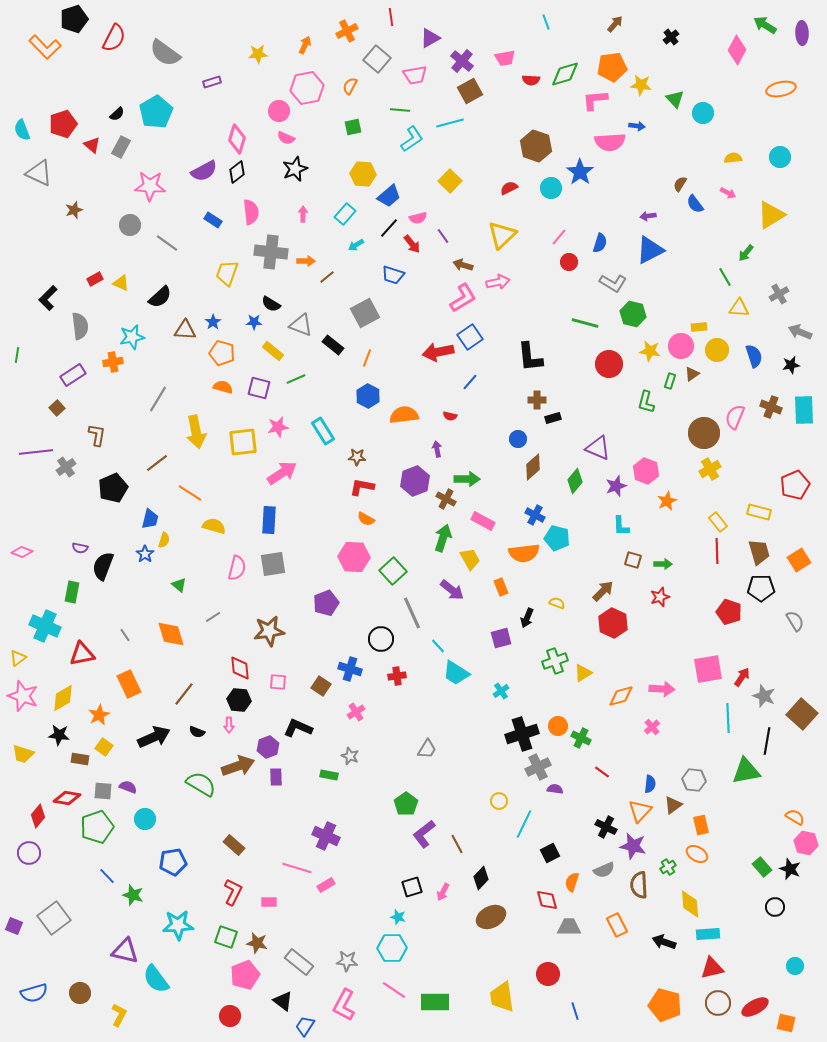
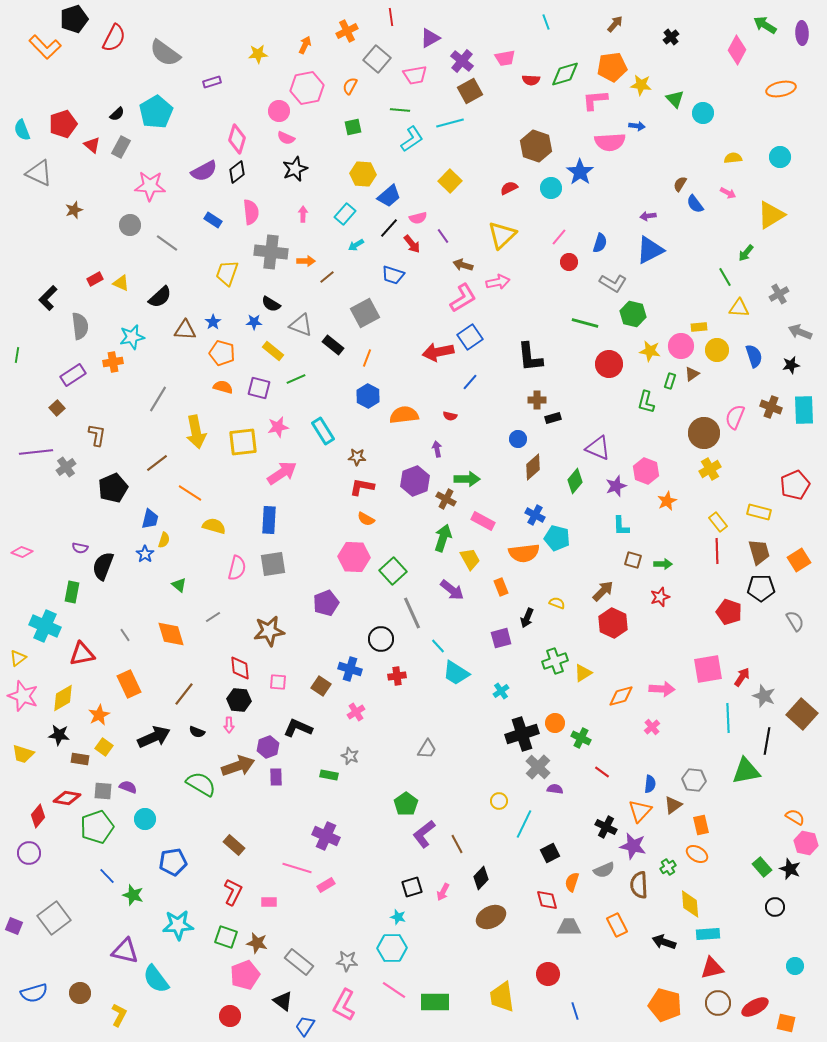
orange circle at (558, 726): moved 3 px left, 3 px up
gray cross at (538, 767): rotated 20 degrees counterclockwise
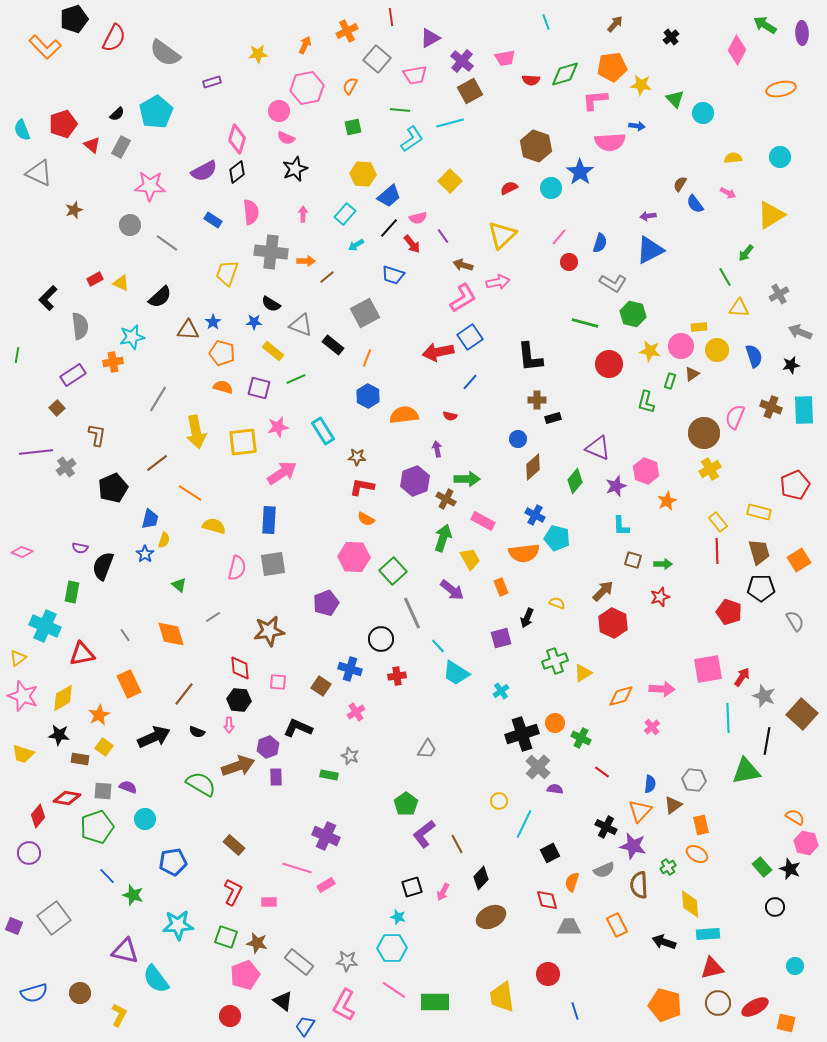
brown triangle at (185, 330): moved 3 px right
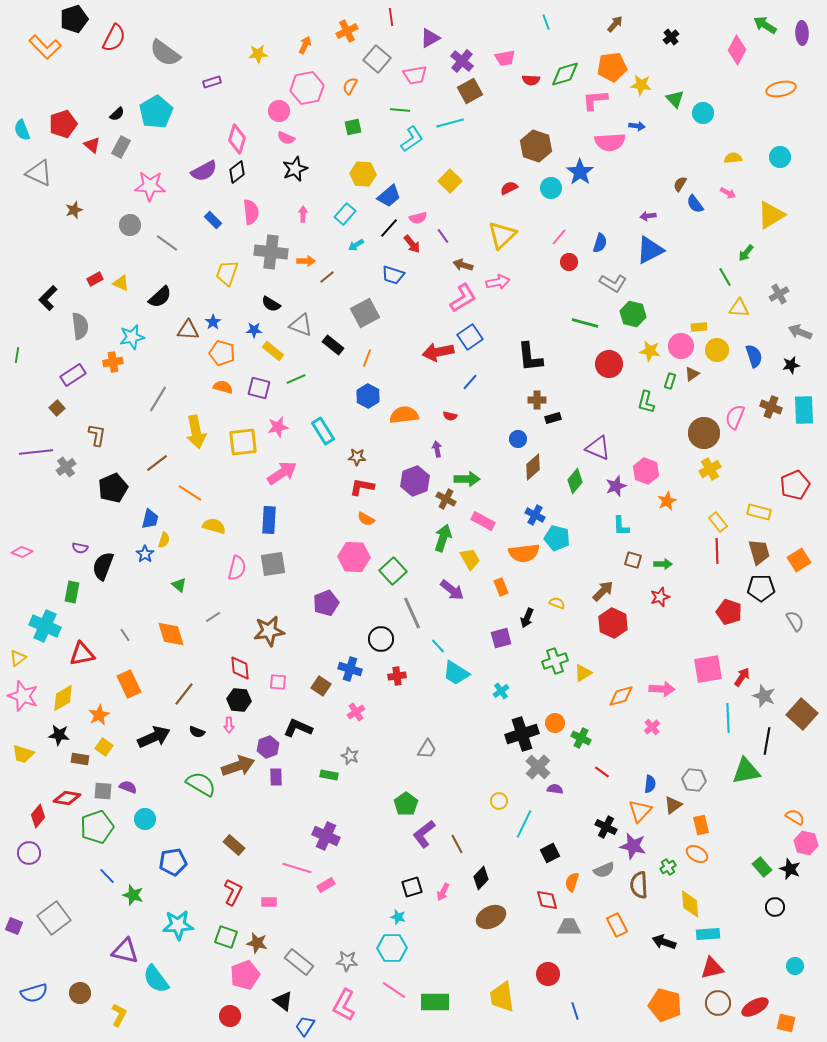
blue rectangle at (213, 220): rotated 12 degrees clockwise
blue star at (254, 322): moved 8 px down
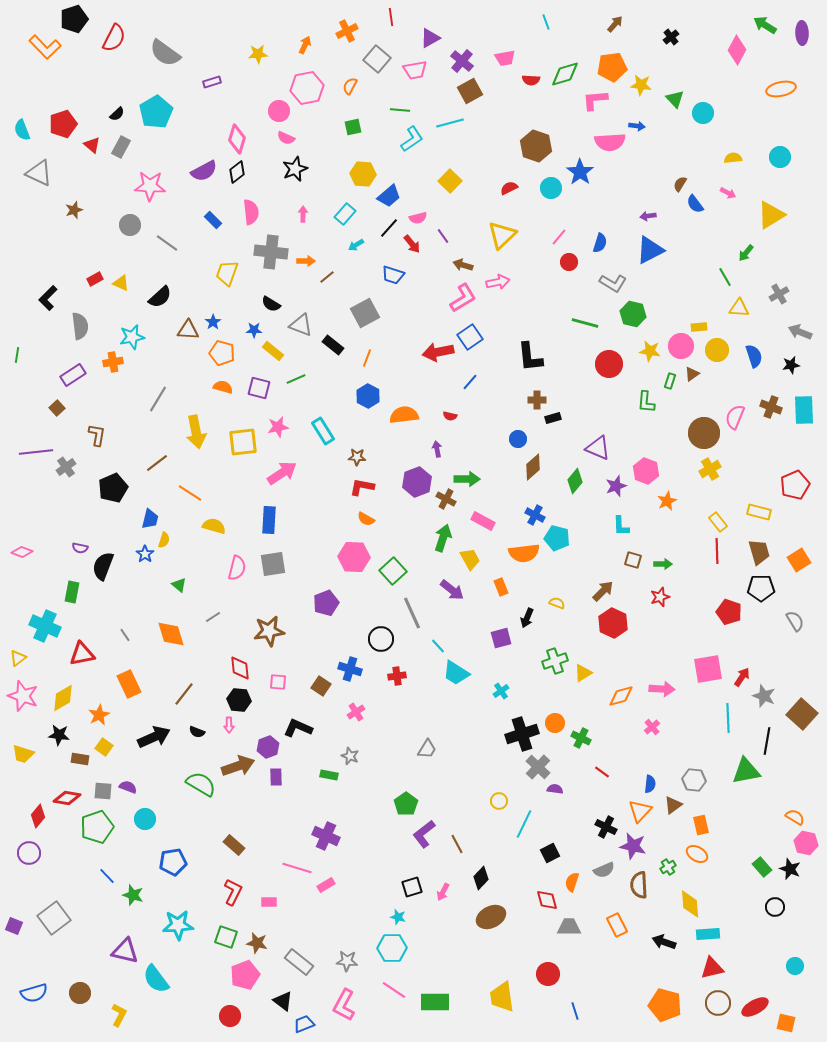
pink trapezoid at (415, 75): moved 5 px up
green L-shape at (646, 402): rotated 10 degrees counterclockwise
purple hexagon at (415, 481): moved 2 px right, 1 px down
blue trapezoid at (305, 1026): moved 1 px left, 2 px up; rotated 35 degrees clockwise
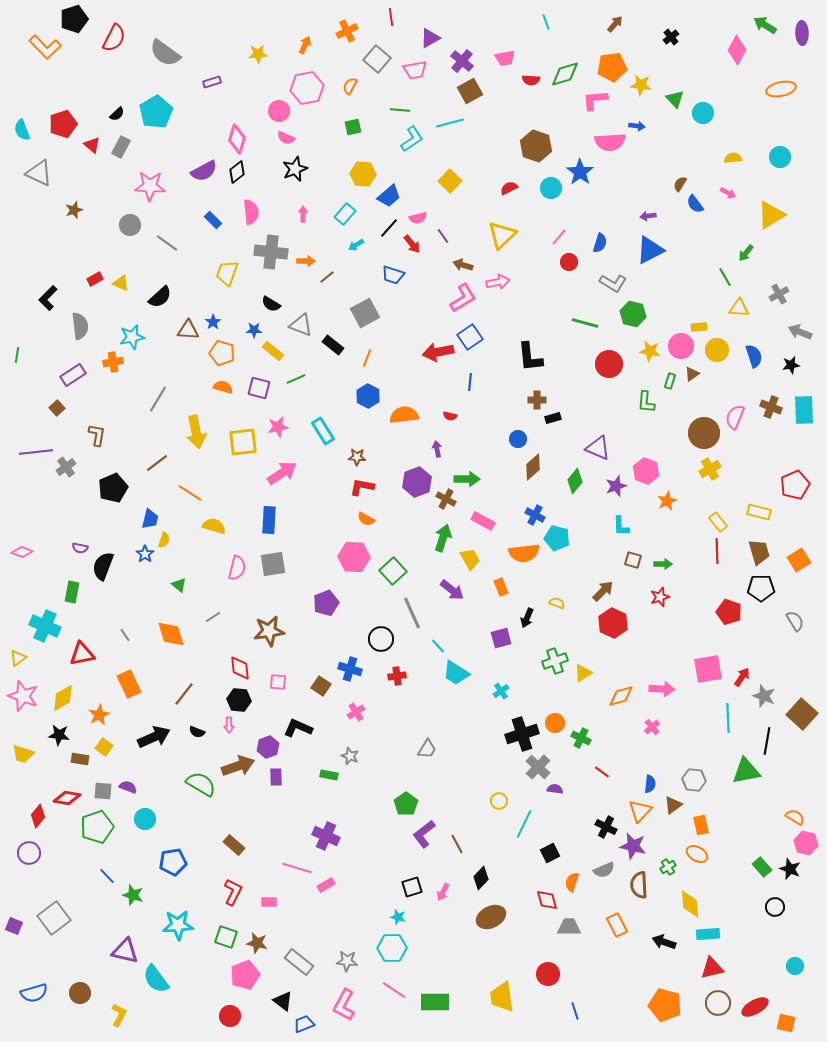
blue line at (470, 382): rotated 36 degrees counterclockwise
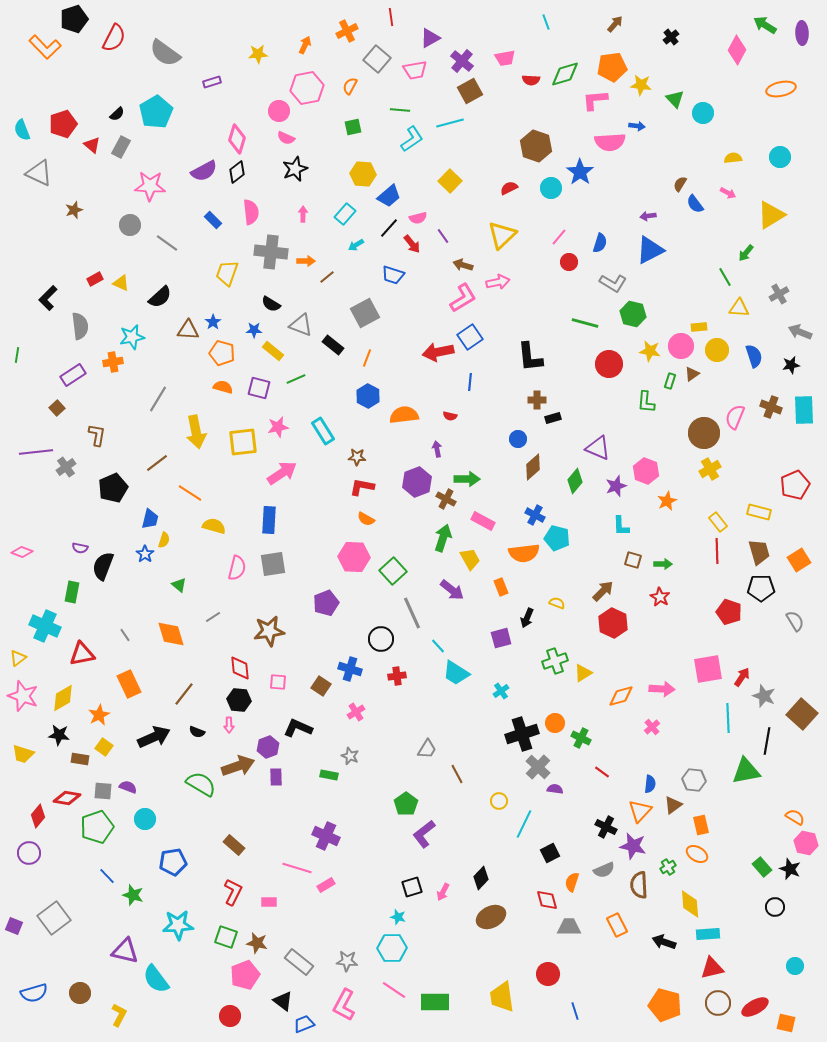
red star at (660, 597): rotated 24 degrees counterclockwise
brown line at (457, 844): moved 70 px up
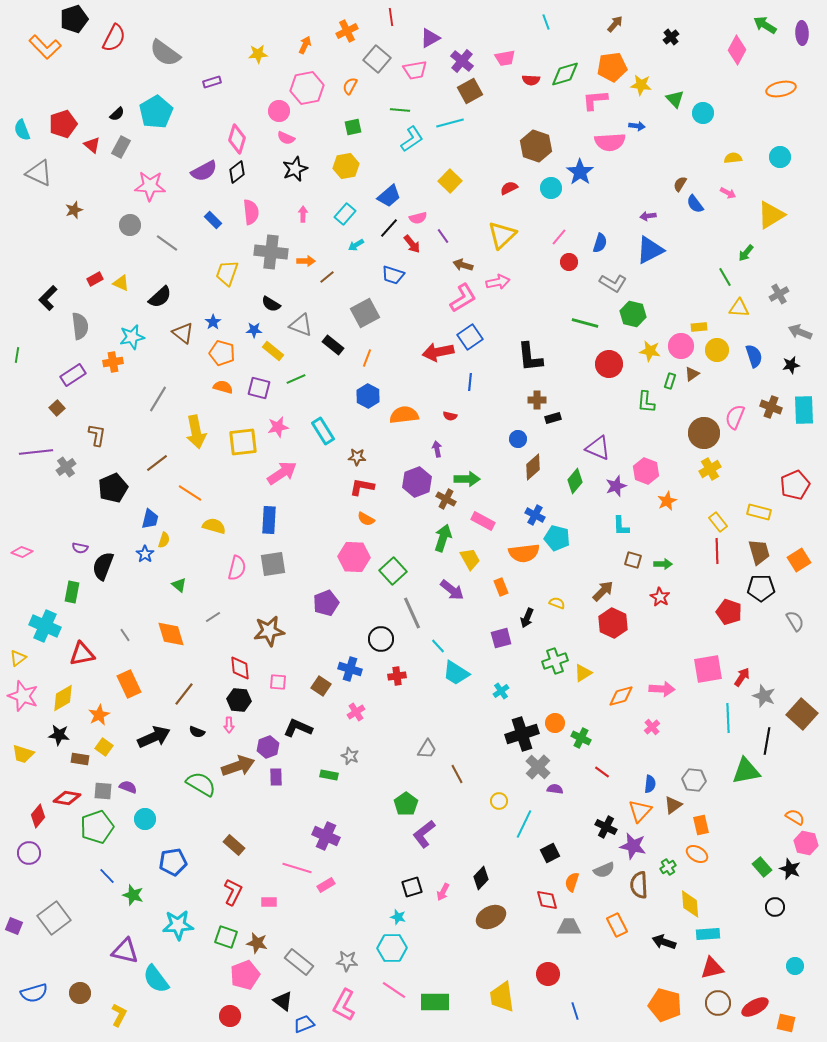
yellow hexagon at (363, 174): moved 17 px left, 8 px up; rotated 15 degrees counterclockwise
brown triangle at (188, 330): moved 5 px left, 3 px down; rotated 35 degrees clockwise
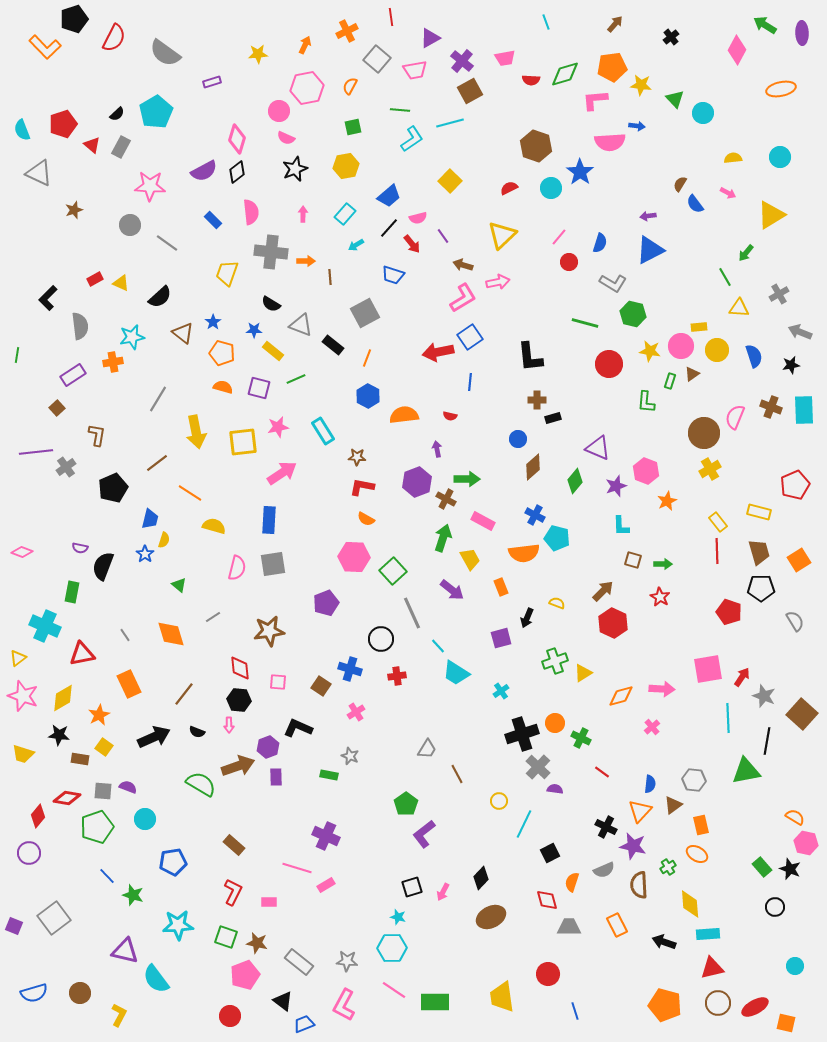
brown line at (327, 277): moved 3 px right; rotated 56 degrees counterclockwise
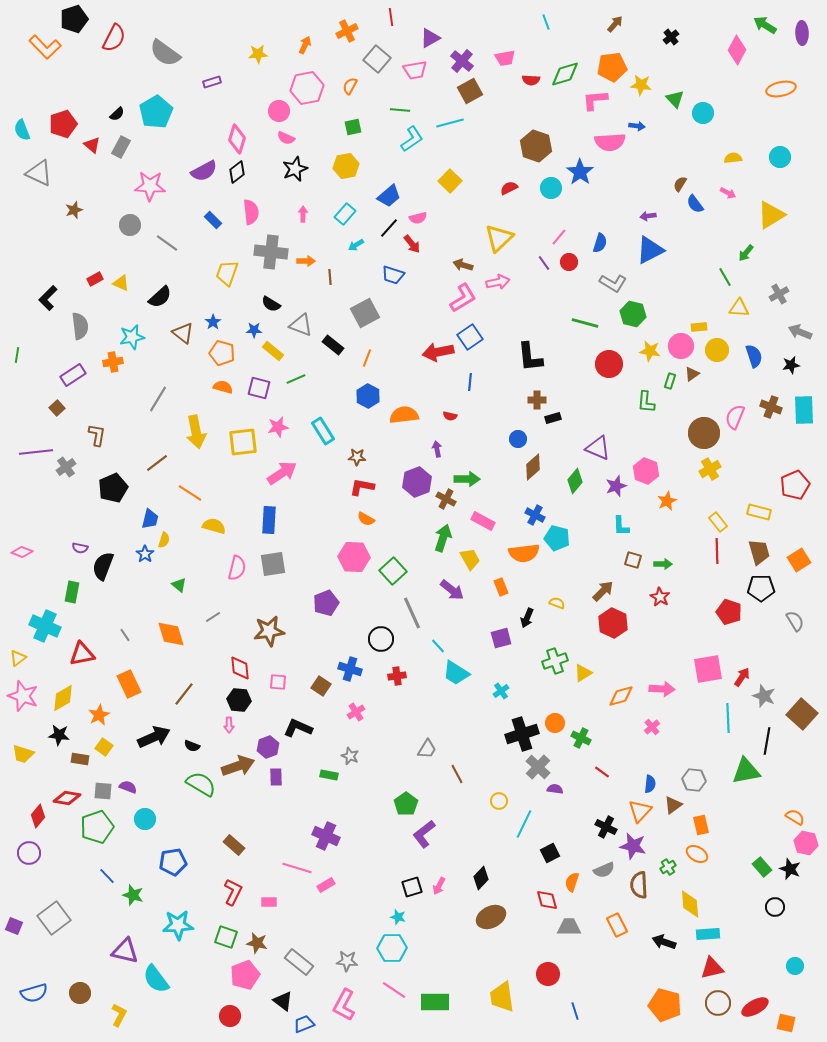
yellow triangle at (502, 235): moved 3 px left, 3 px down
purple line at (443, 236): moved 101 px right, 27 px down
black semicircle at (197, 732): moved 5 px left, 14 px down
pink arrow at (443, 892): moved 4 px left, 6 px up
